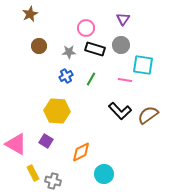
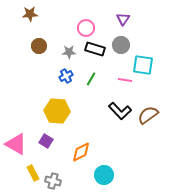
brown star: rotated 21 degrees clockwise
cyan circle: moved 1 px down
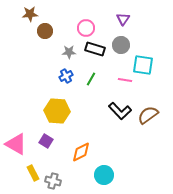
brown circle: moved 6 px right, 15 px up
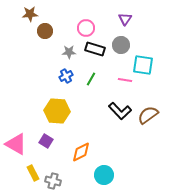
purple triangle: moved 2 px right
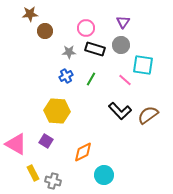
purple triangle: moved 2 px left, 3 px down
pink line: rotated 32 degrees clockwise
orange diamond: moved 2 px right
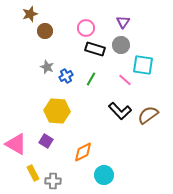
brown star: rotated 14 degrees counterclockwise
gray star: moved 22 px left, 15 px down; rotated 24 degrees clockwise
gray cross: rotated 14 degrees counterclockwise
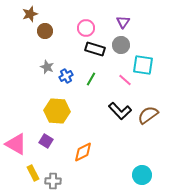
cyan circle: moved 38 px right
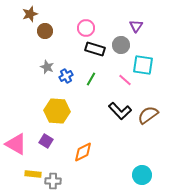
purple triangle: moved 13 px right, 4 px down
yellow rectangle: moved 1 px down; rotated 56 degrees counterclockwise
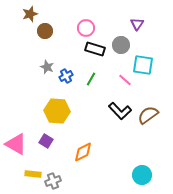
purple triangle: moved 1 px right, 2 px up
gray cross: rotated 21 degrees counterclockwise
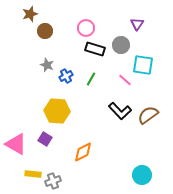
gray star: moved 2 px up
purple square: moved 1 px left, 2 px up
